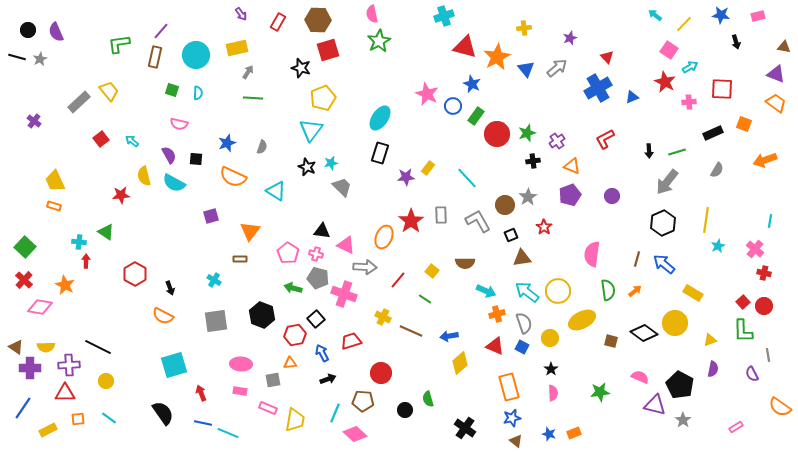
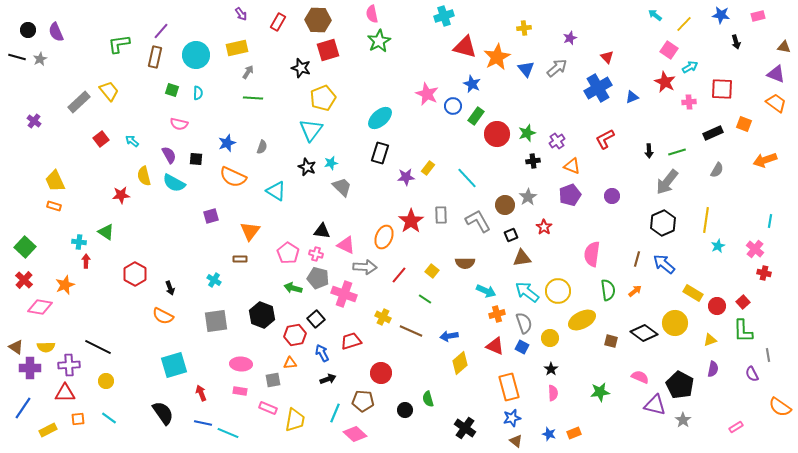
cyan ellipse at (380, 118): rotated 15 degrees clockwise
red line at (398, 280): moved 1 px right, 5 px up
orange star at (65, 285): rotated 24 degrees clockwise
red circle at (764, 306): moved 47 px left
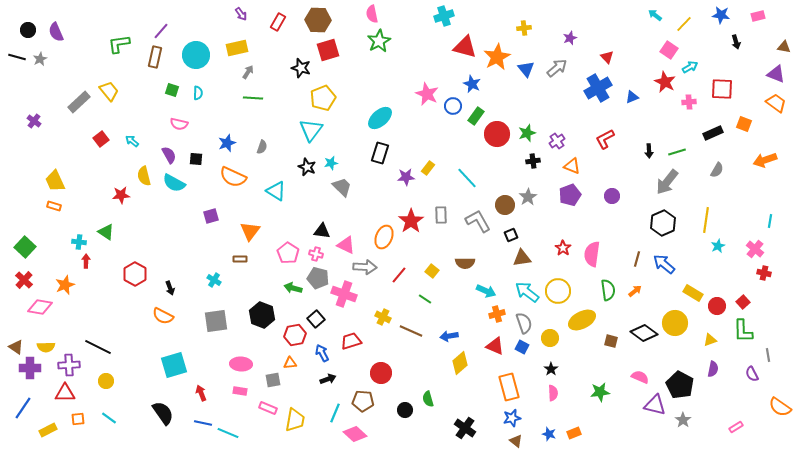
red star at (544, 227): moved 19 px right, 21 px down
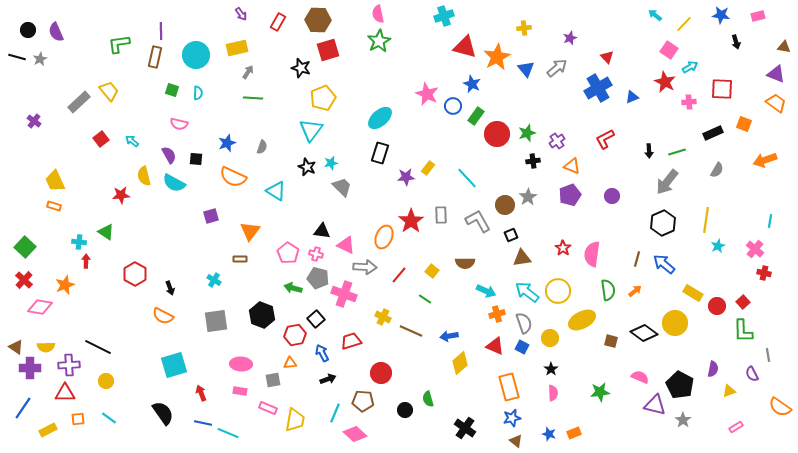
pink semicircle at (372, 14): moved 6 px right
purple line at (161, 31): rotated 42 degrees counterclockwise
yellow triangle at (710, 340): moved 19 px right, 51 px down
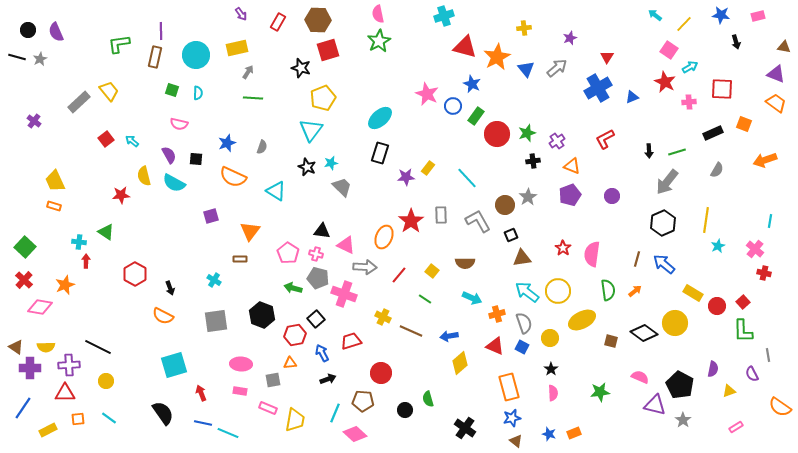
red triangle at (607, 57): rotated 16 degrees clockwise
red square at (101, 139): moved 5 px right
cyan arrow at (486, 291): moved 14 px left, 7 px down
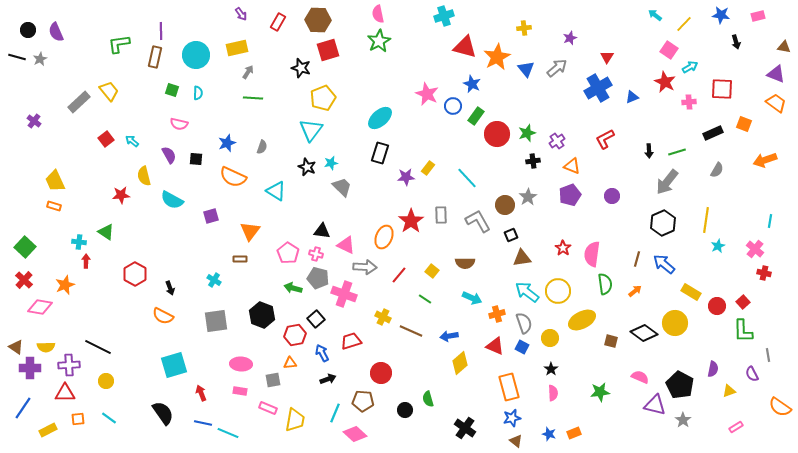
cyan semicircle at (174, 183): moved 2 px left, 17 px down
green semicircle at (608, 290): moved 3 px left, 6 px up
yellow rectangle at (693, 293): moved 2 px left, 1 px up
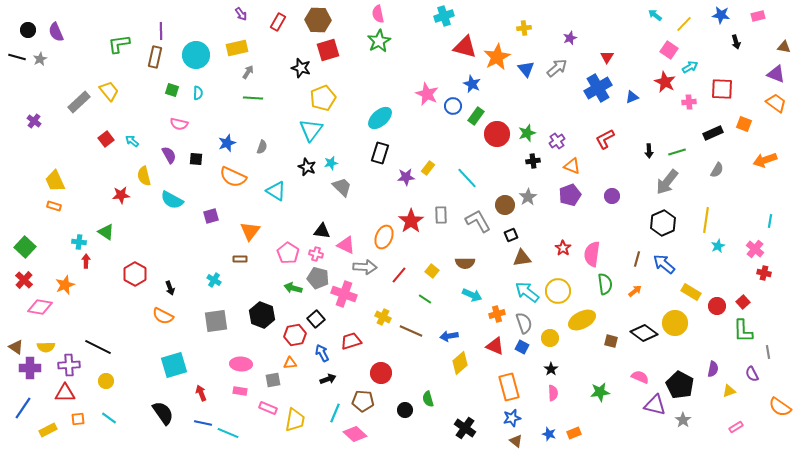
cyan arrow at (472, 298): moved 3 px up
gray line at (768, 355): moved 3 px up
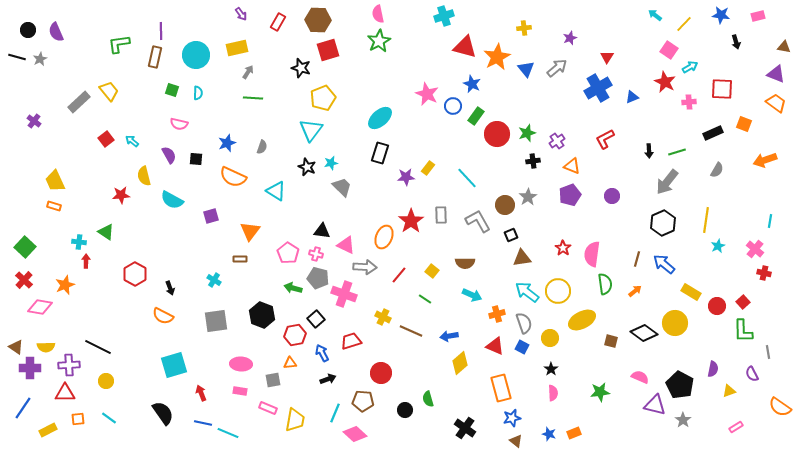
orange rectangle at (509, 387): moved 8 px left, 1 px down
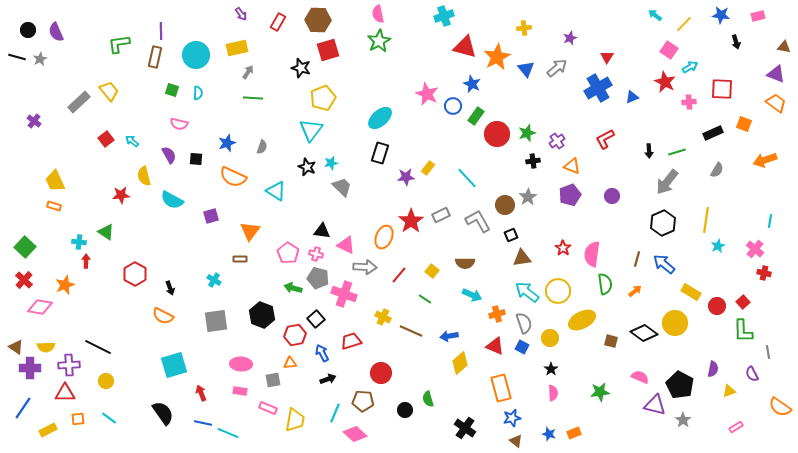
gray rectangle at (441, 215): rotated 66 degrees clockwise
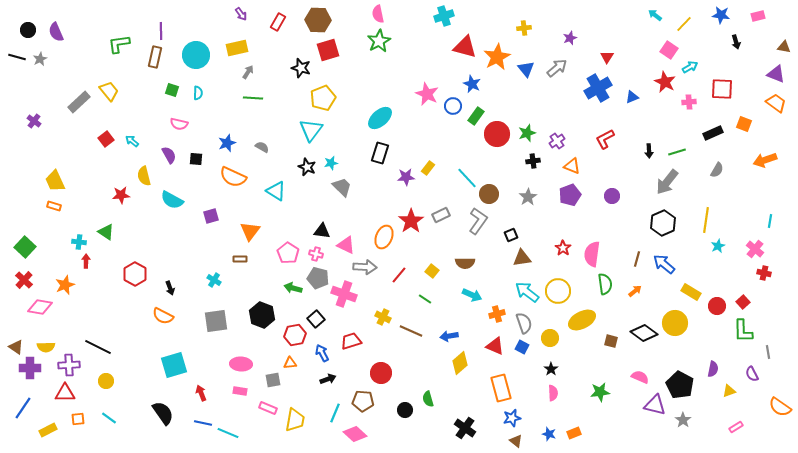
gray semicircle at (262, 147): rotated 80 degrees counterclockwise
brown circle at (505, 205): moved 16 px left, 11 px up
gray L-shape at (478, 221): rotated 64 degrees clockwise
